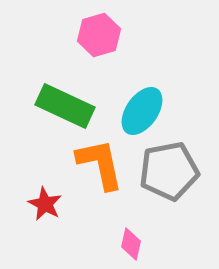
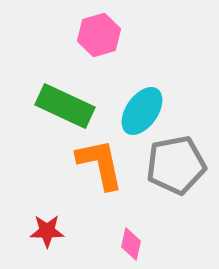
gray pentagon: moved 7 px right, 6 px up
red star: moved 2 px right, 27 px down; rotated 28 degrees counterclockwise
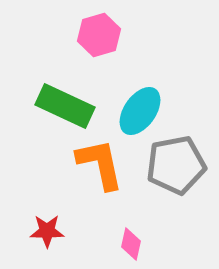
cyan ellipse: moved 2 px left
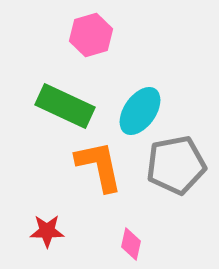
pink hexagon: moved 8 px left
orange L-shape: moved 1 px left, 2 px down
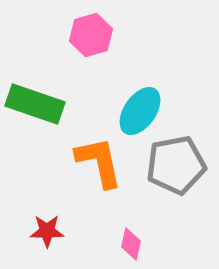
green rectangle: moved 30 px left, 2 px up; rotated 6 degrees counterclockwise
orange L-shape: moved 4 px up
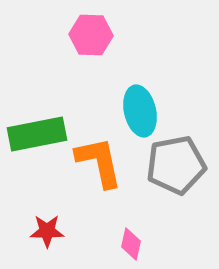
pink hexagon: rotated 18 degrees clockwise
green rectangle: moved 2 px right, 30 px down; rotated 30 degrees counterclockwise
cyan ellipse: rotated 48 degrees counterclockwise
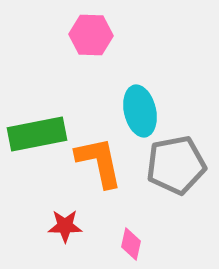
red star: moved 18 px right, 5 px up
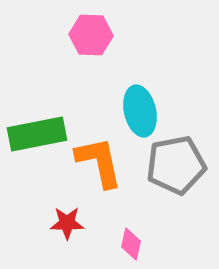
red star: moved 2 px right, 3 px up
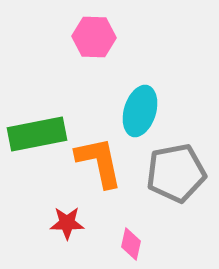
pink hexagon: moved 3 px right, 2 px down
cyan ellipse: rotated 30 degrees clockwise
gray pentagon: moved 8 px down
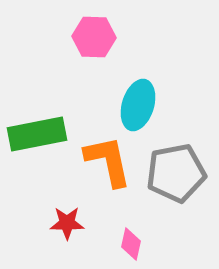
cyan ellipse: moved 2 px left, 6 px up
orange L-shape: moved 9 px right, 1 px up
